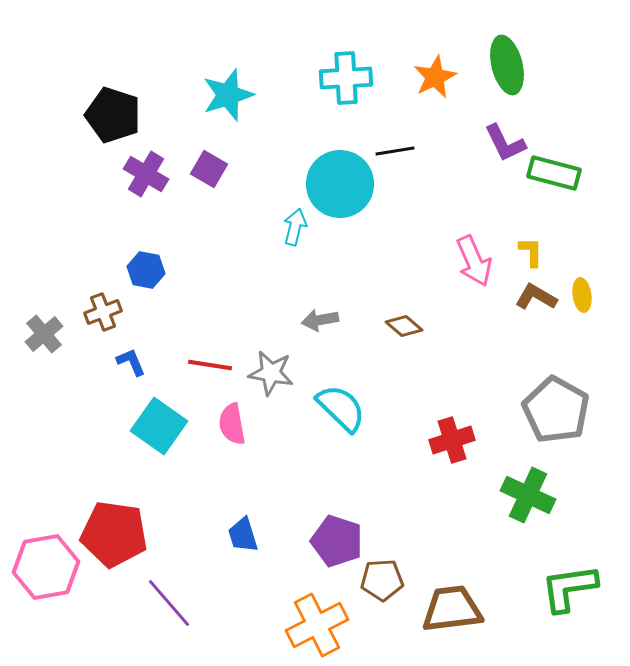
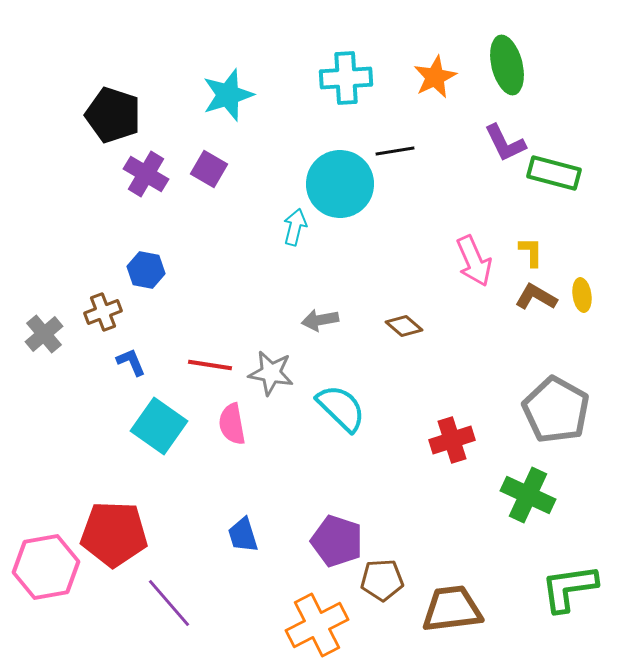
red pentagon: rotated 6 degrees counterclockwise
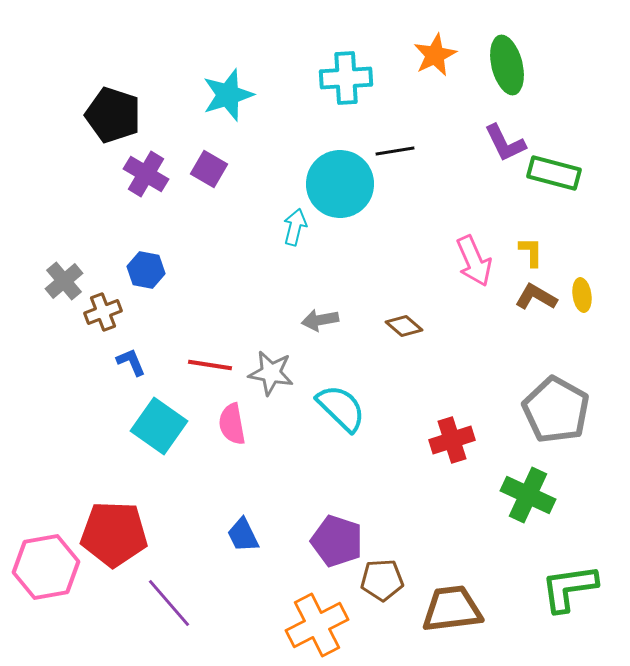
orange star: moved 22 px up
gray cross: moved 20 px right, 53 px up
blue trapezoid: rotated 9 degrees counterclockwise
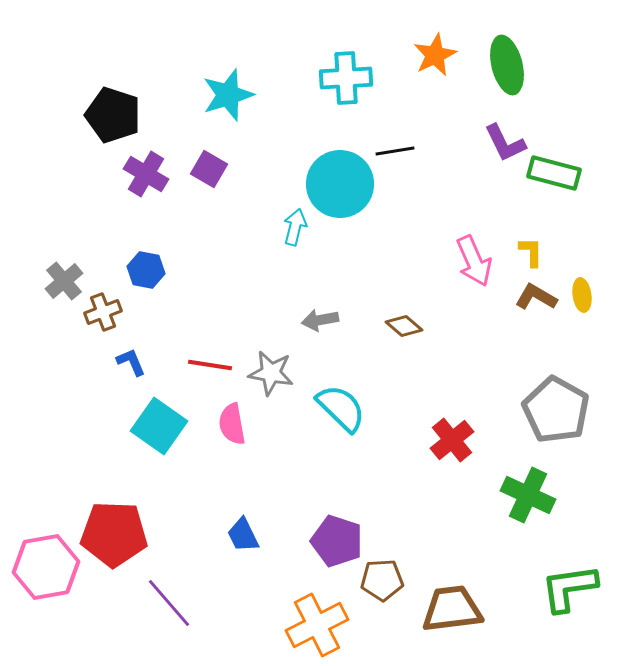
red cross: rotated 21 degrees counterclockwise
